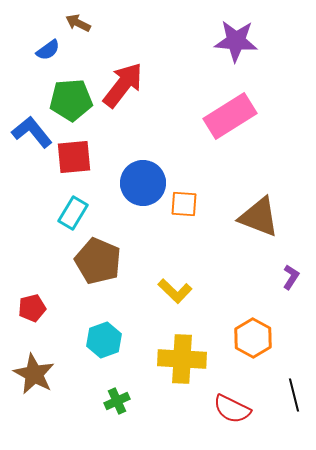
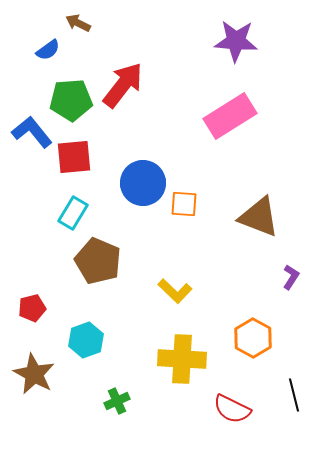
cyan hexagon: moved 18 px left
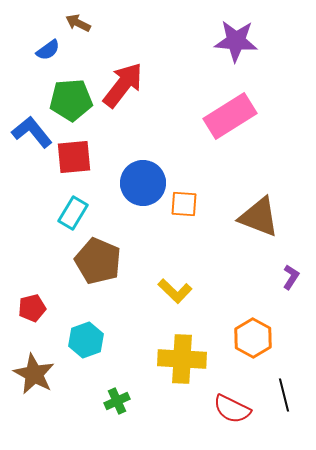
black line: moved 10 px left
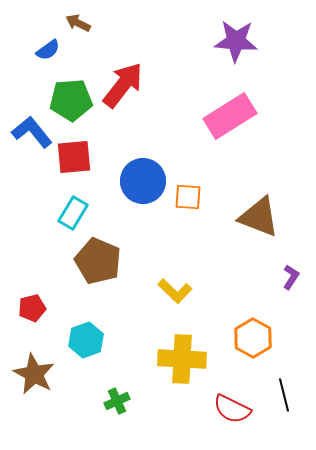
blue circle: moved 2 px up
orange square: moved 4 px right, 7 px up
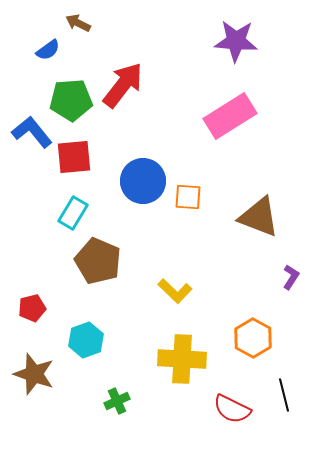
brown star: rotated 9 degrees counterclockwise
